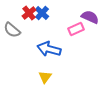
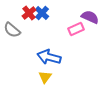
blue arrow: moved 8 px down
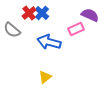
purple semicircle: moved 2 px up
blue arrow: moved 15 px up
yellow triangle: rotated 16 degrees clockwise
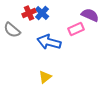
red cross: rotated 16 degrees clockwise
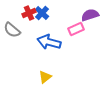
purple semicircle: rotated 42 degrees counterclockwise
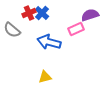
yellow triangle: rotated 24 degrees clockwise
